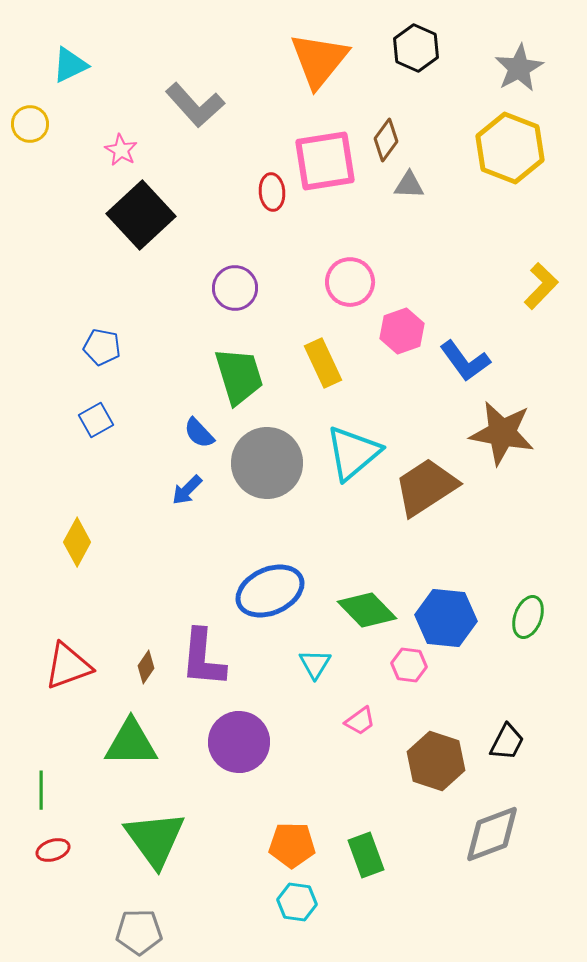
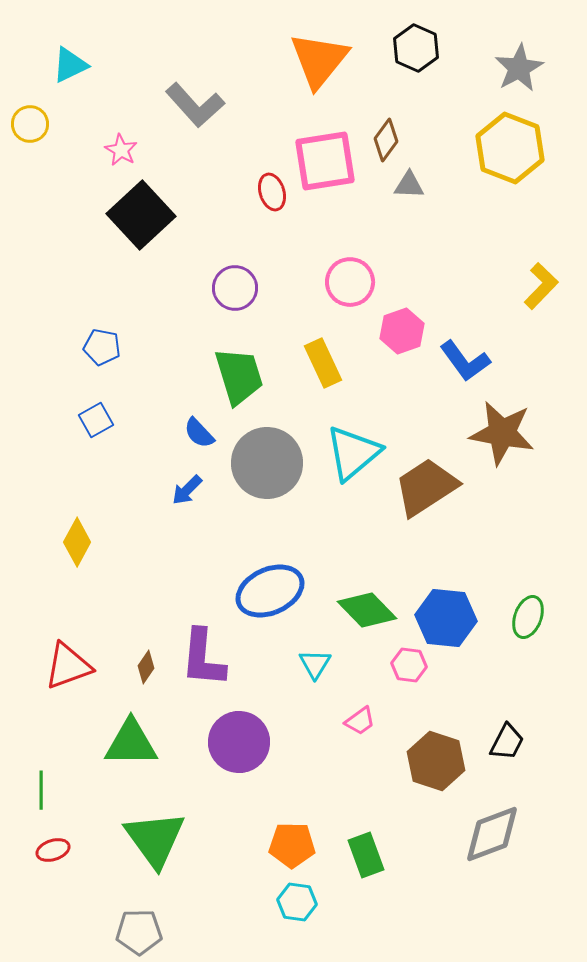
red ellipse at (272, 192): rotated 12 degrees counterclockwise
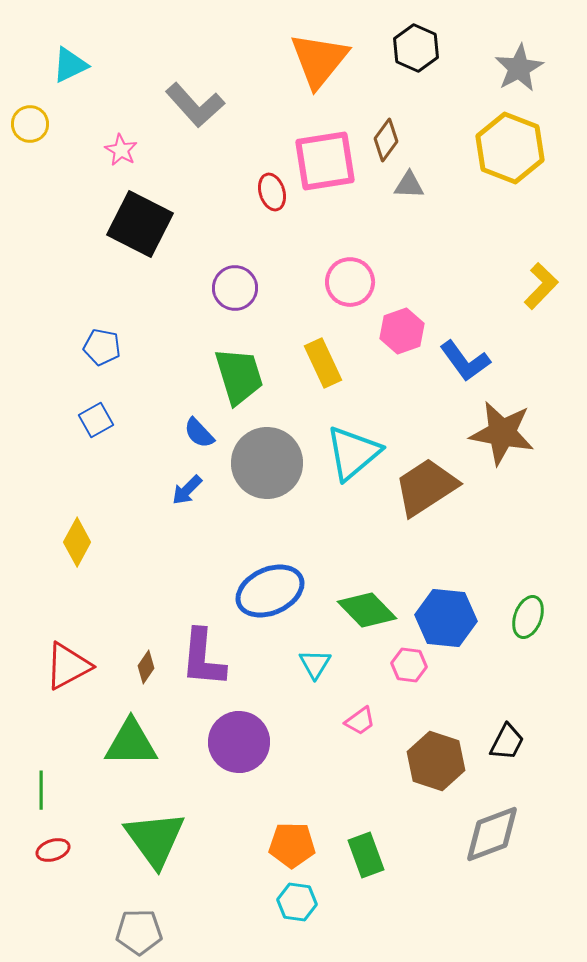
black square at (141, 215): moved 1 px left, 9 px down; rotated 20 degrees counterclockwise
red triangle at (68, 666): rotated 8 degrees counterclockwise
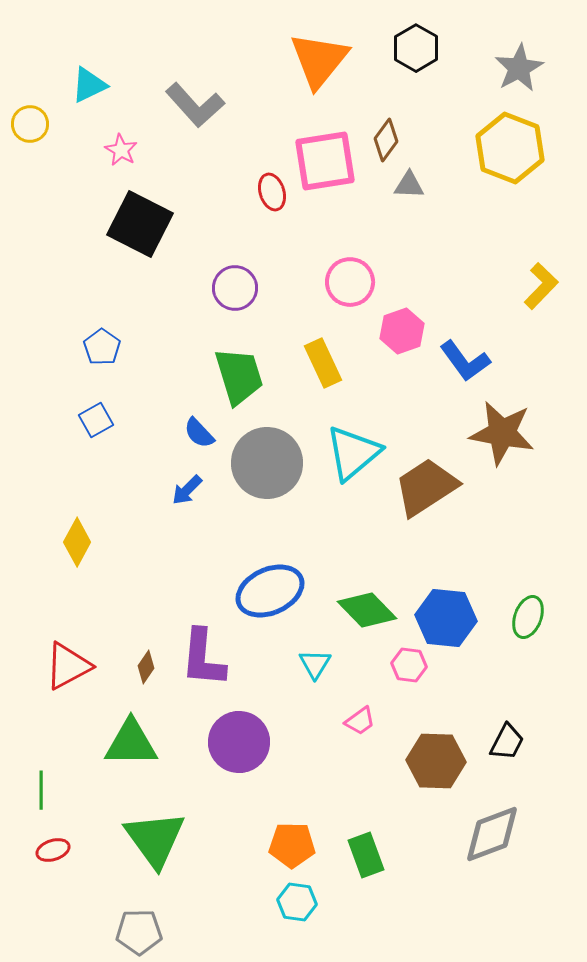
black hexagon at (416, 48): rotated 6 degrees clockwise
cyan triangle at (70, 65): moved 19 px right, 20 px down
blue pentagon at (102, 347): rotated 24 degrees clockwise
brown hexagon at (436, 761): rotated 16 degrees counterclockwise
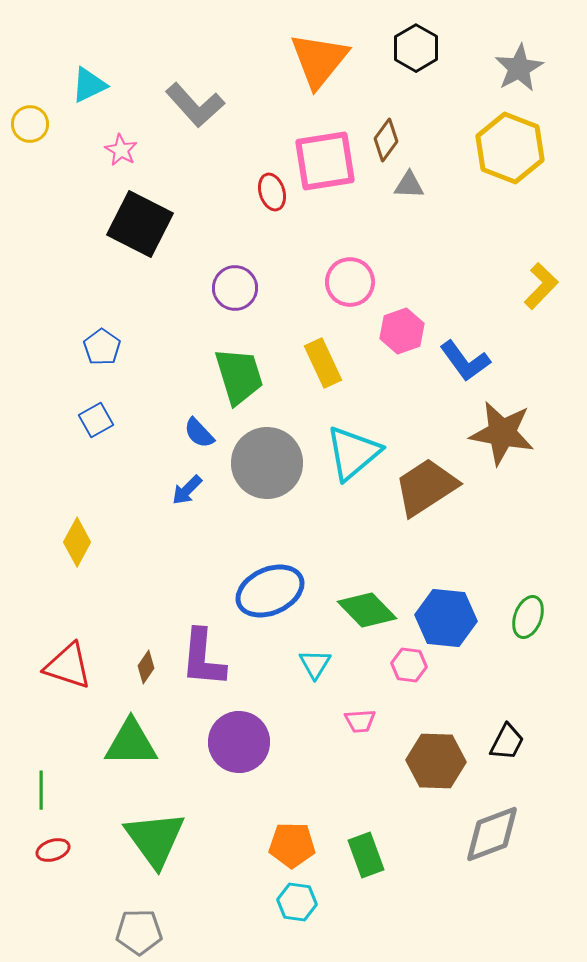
red triangle at (68, 666): rotated 46 degrees clockwise
pink trapezoid at (360, 721): rotated 32 degrees clockwise
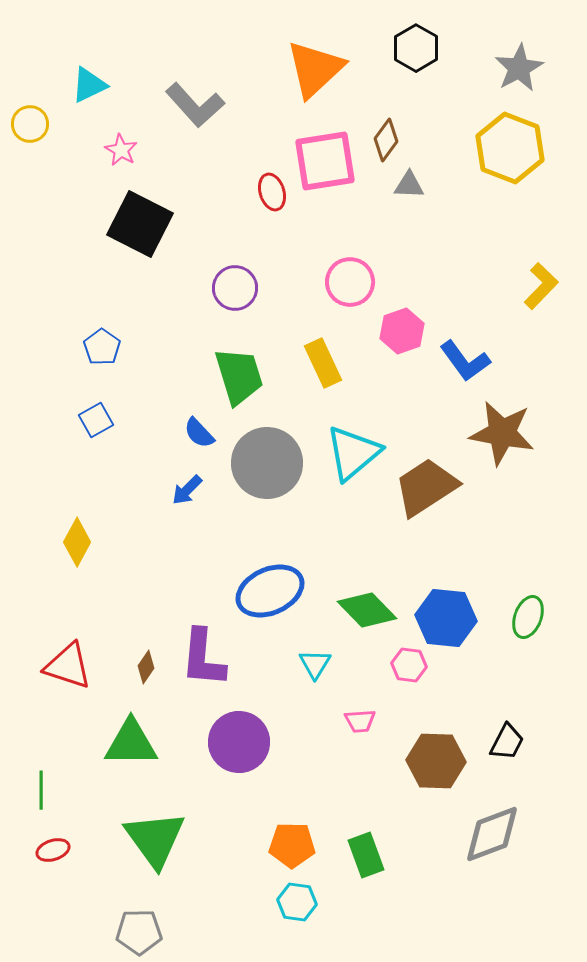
orange triangle at (319, 60): moved 4 px left, 9 px down; rotated 8 degrees clockwise
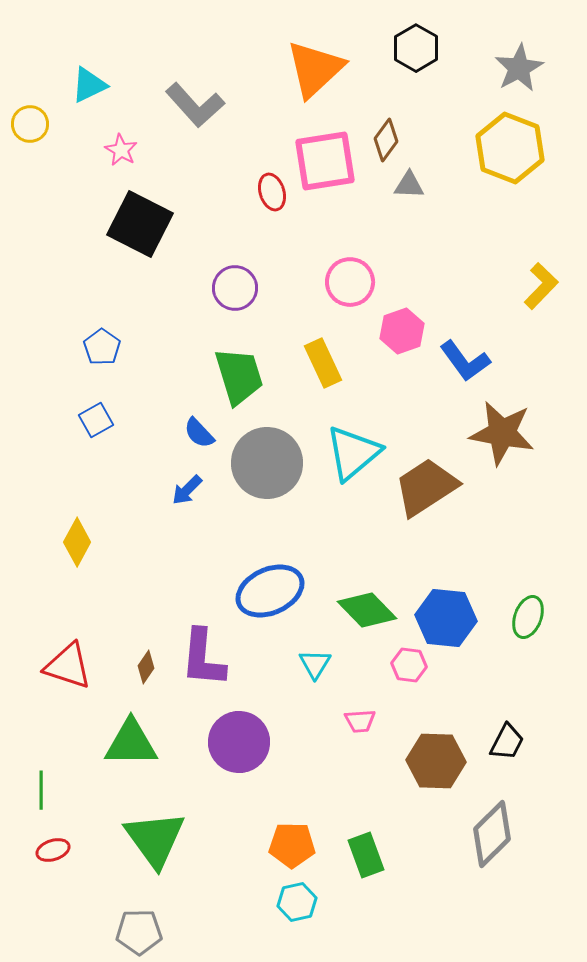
gray diamond at (492, 834): rotated 24 degrees counterclockwise
cyan hexagon at (297, 902): rotated 21 degrees counterclockwise
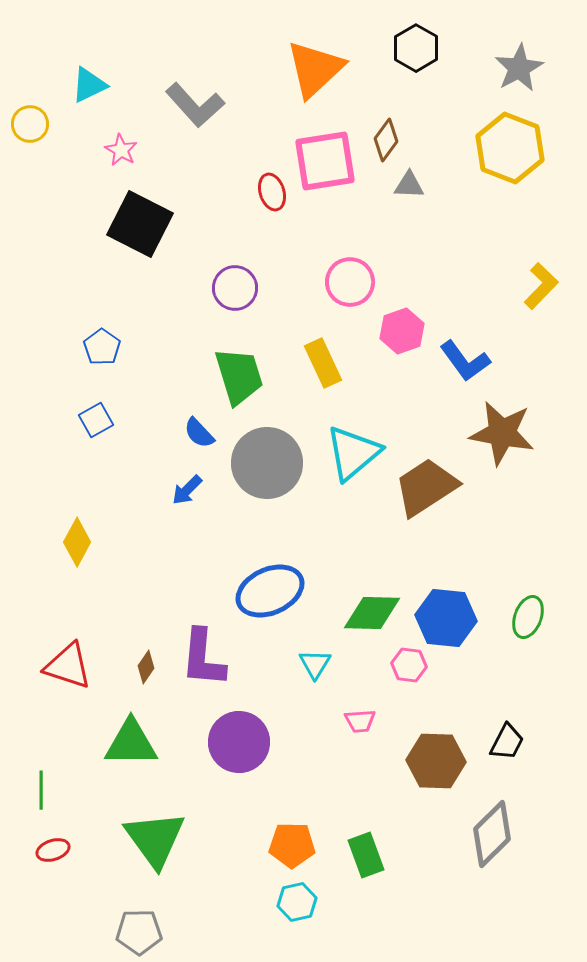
green diamond at (367, 610): moved 5 px right, 3 px down; rotated 44 degrees counterclockwise
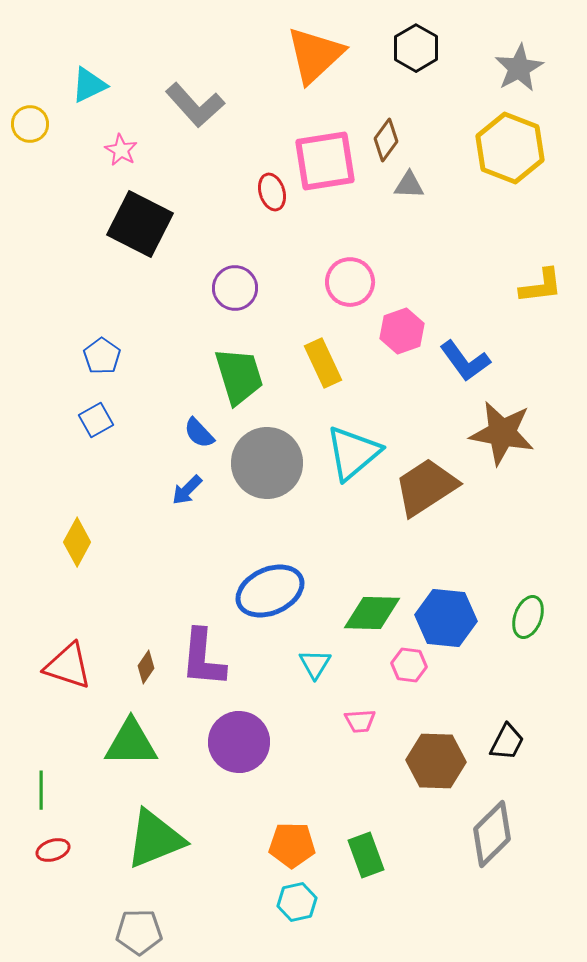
orange triangle at (315, 69): moved 14 px up
yellow L-shape at (541, 286): rotated 39 degrees clockwise
blue pentagon at (102, 347): moved 9 px down
green triangle at (155, 839): rotated 44 degrees clockwise
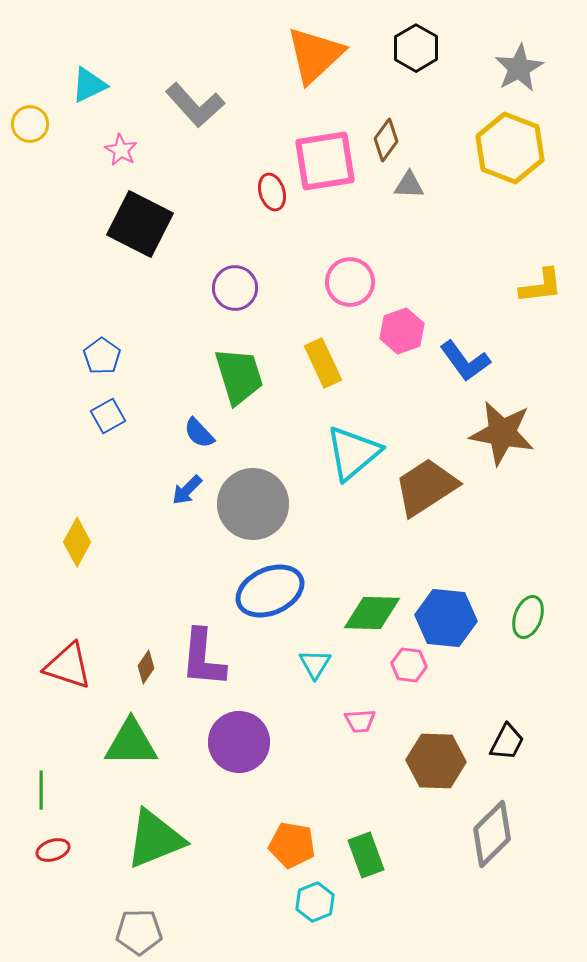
blue square at (96, 420): moved 12 px right, 4 px up
gray circle at (267, 463): moved 14 px left, 41 px down
orange pentagon at (292, 845): rotated 9 degrees clockwise
cyan hexagon at (297, 902): moved 18 px right; rotated 9 degrees counterclockwise
